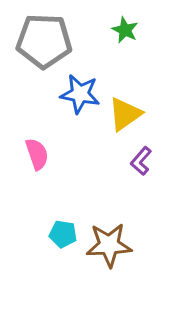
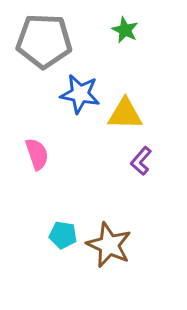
yellow triangle: rotated 36 degrees clockwise
cyan pentagon: moved 1 px down
brown star: rotated 27 degrees clockwise
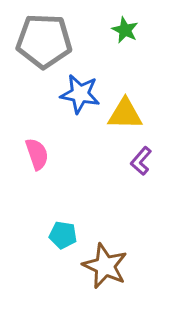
brown star: moved 4 px left, 21 px down
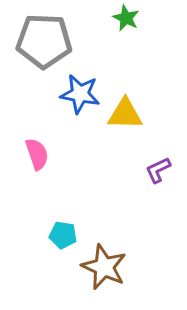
green star: moved 1 px right, 12 px up
purple L-shape: moved 17 px right, 9 px down; rotated 24 degrees clockwise
brown star: moved 1 px left, 1 px down
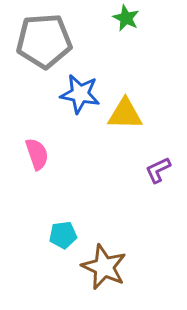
gray pentagon: rotated 6 degrees counterclockwise
cyan pentagon: rotated 16 degrees counterclockwise
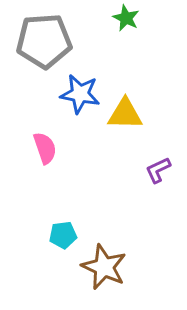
pink semicircle: moved 8 px right, 6 px up
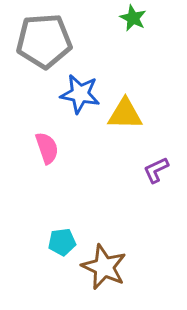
green star: moved 7 px right
pink semicircle: moved 2 px right
purple L-shape: moved 2 px left
cyan pentagon: moved 1 px left, 7 px down
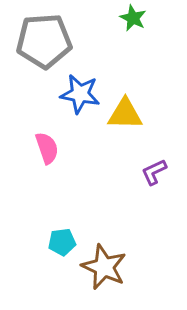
purple L-shape: moved 2 px left, 2 px down
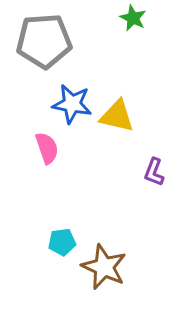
blue star: moved 8 px left, 10 px down
yellow triangle: moved 8 px left, 2 px down; rotated 12 degrees clockwise
purple L-shape: rotated 44 degrees counterclockwise
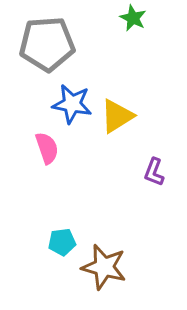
gray pentagon: moved 3 px right, 3 px down
yellow triangle: rotated 45 degrees counterclockwise
brown star: rotated 9 degrees counterclockwise
